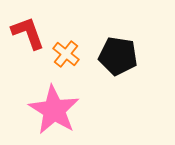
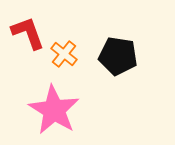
orange cross: moved 2 px left
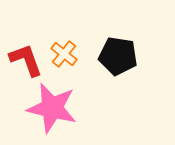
red L-shape: moved 2 px left, 27 px down
pink star: moved 2 px left, 2 px up; rotated 18 degrees counterclockwise
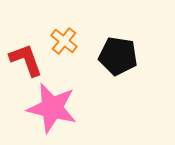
orange cross: moved 13 px up
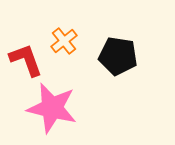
orange cross: rotated 12 degrees clockwise
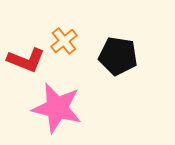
red L-shape: rotated 132 degrees clockwise
pink star: moved 5 px right
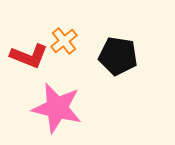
red L-shape: moved 3 px right, 4 px up
